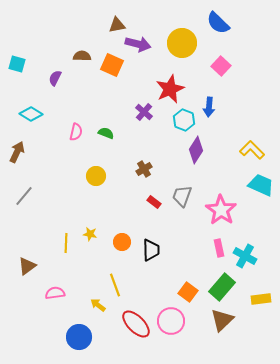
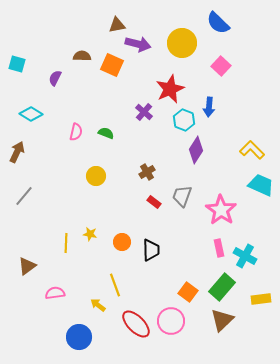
brown cross at (144, 169): moved 3 px right, 3 px down
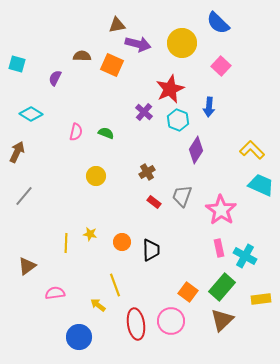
cyan hexagon at (184, 120): moved 6 px left
red ellipse at (136, 324): rotated 36 degrees clockwise
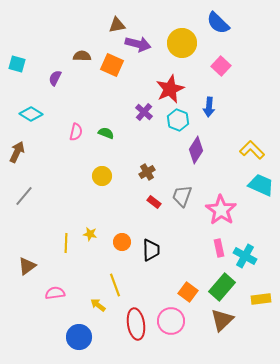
yellow circle at (96, 176): moved 6 px right
